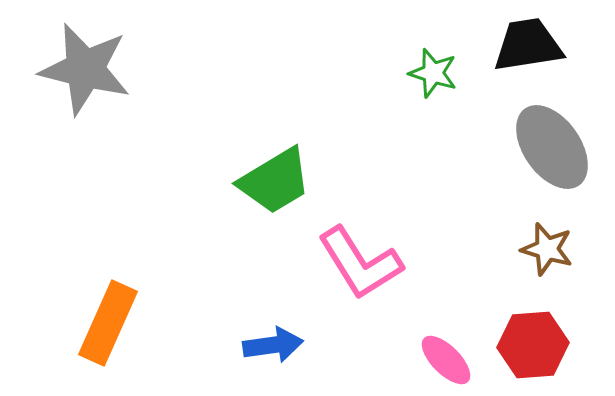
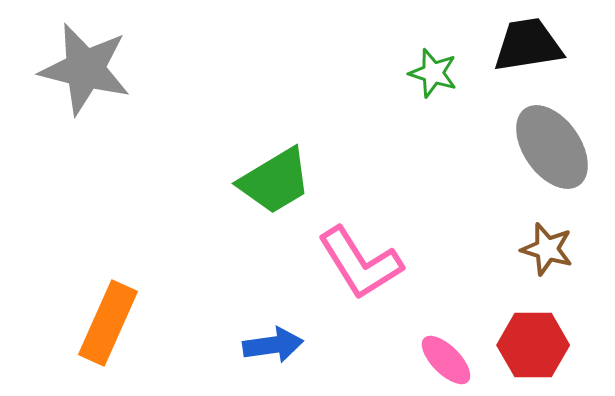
red hexagon: rotated 4 degrees clockwise
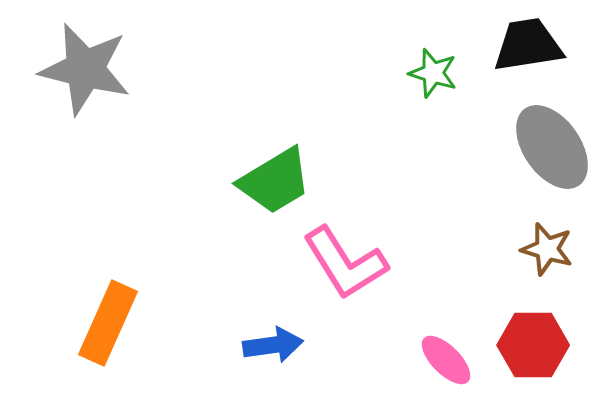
pink L-shape: moved 15 px left
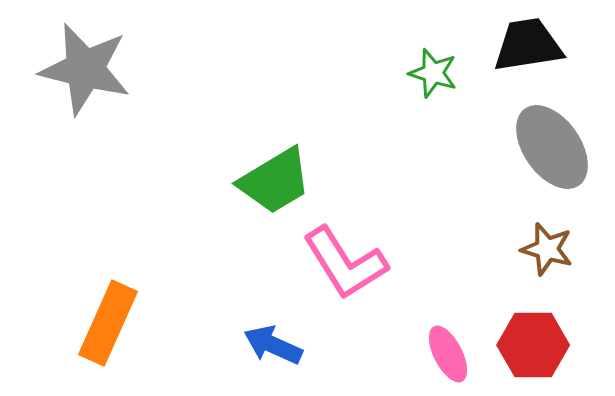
blue arrow: rotated 148 degrees counterclockwise
pink ellipse: moved 2 px right, 6 px up; rotated 18 degrees clockwise
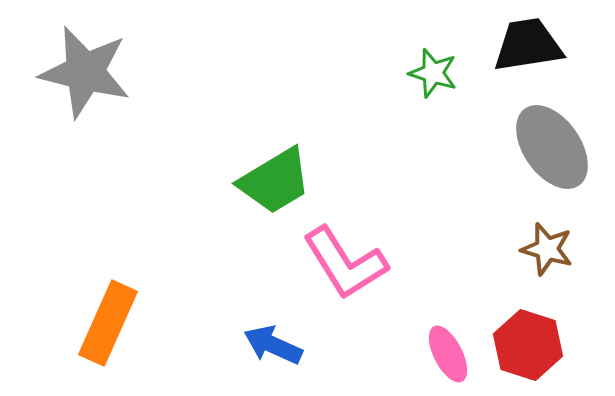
gray star: moved 3 px down
red hexagon: moved 5 px left; rotated 18 degrees clockwise
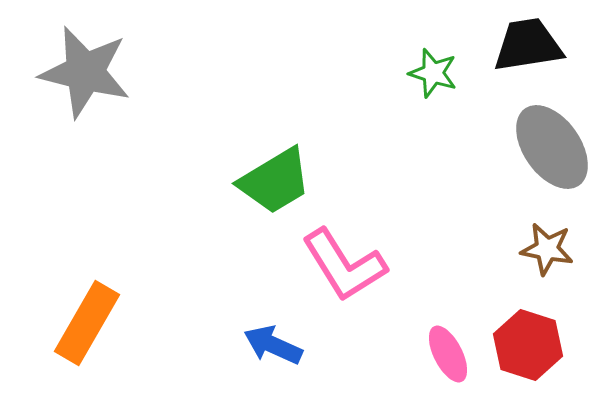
brown star: rotated 6 degrees counterclockwise
pink L-shape: moved 1 px left, 2 px down
orange rectangle: moved 21 px left; rotated 6 degrees clockwise
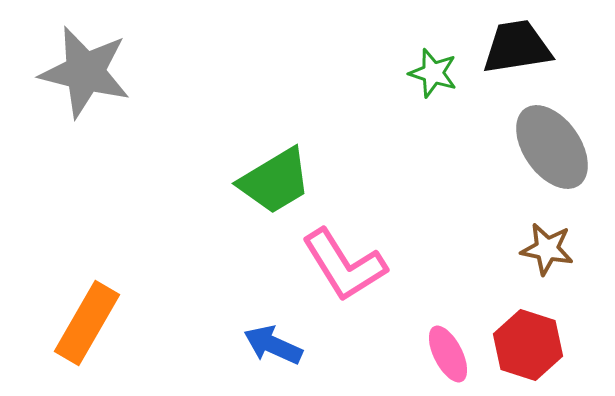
black trapezoid: moved 11 px left, 2 px down
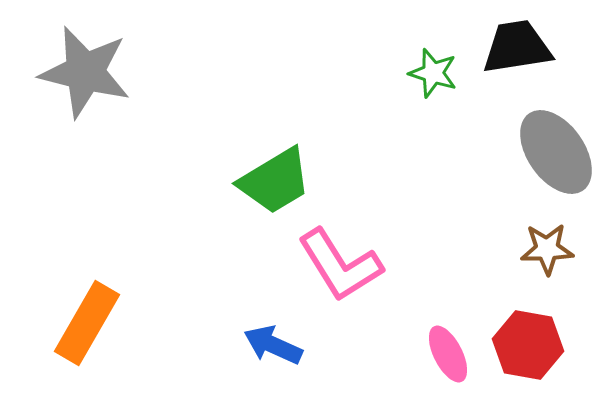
gray ellipse: moved 4 px right, 5 px down
brown star: rotated 12 degrees counterclockwise
pink L-shape: moved 4 px left
red hexagon: rotated 8 degrees counterclockwise
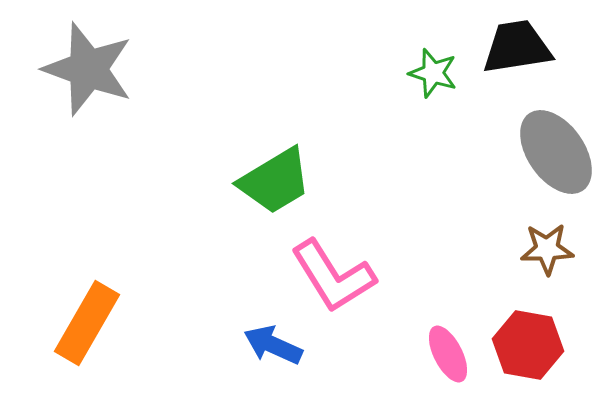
gray star: moved 3 px right, 3 px up; rotated 6 degrees clockwise
pink L-shape: moved 7 px left, 11 px down
